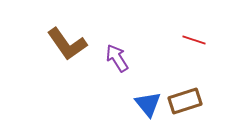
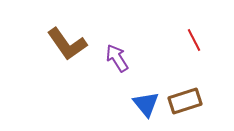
red line: rotated 45 degrees clockwise
blue triangle: moved 2 px left
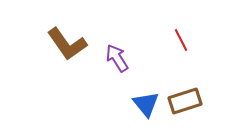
red line: moved 13 px left
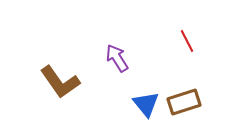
red line: moved 6 px right, 1 px down
brown L-shape: moved 7 px left, 38 px down
brown rectangle: moved 1 px left, 1 px down
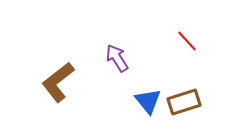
red line: rotated 15 degrees counterclockwise
brown L-shape: moved 2 px left; rotated 87 degrees clockwise
blue triangle: moved 2 px right, 3 px up
